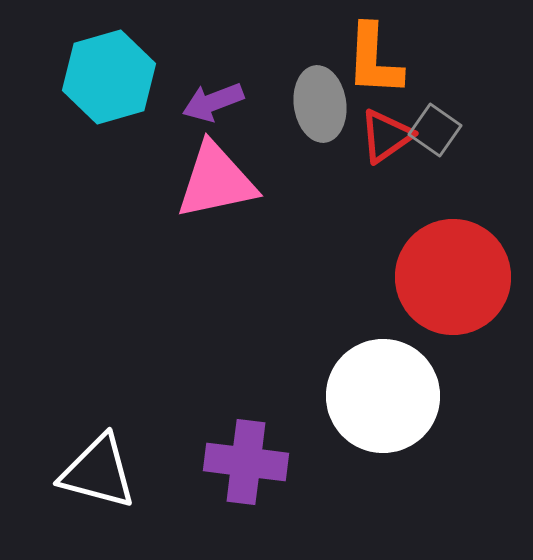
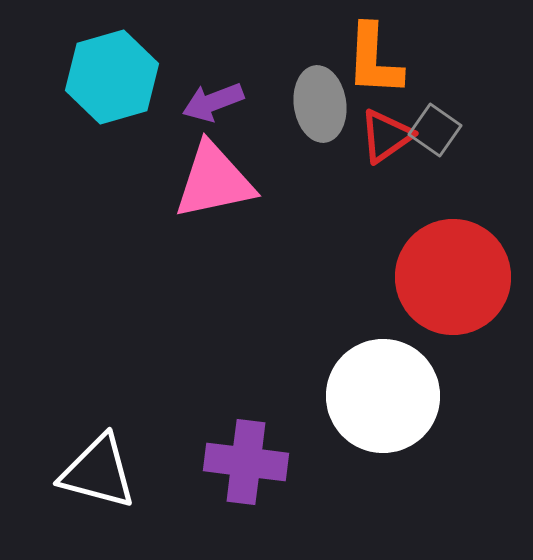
cyan hexagon: moved 3 px right
pink triangle: moved 2 px left
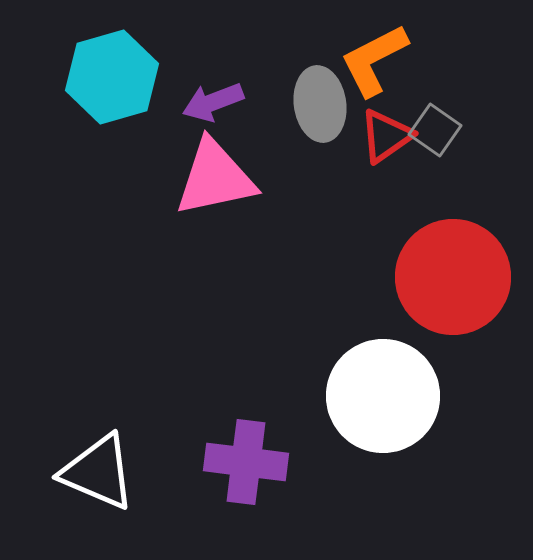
orange L-shape: rotated 60 degrees clockwise
pink triangle: moved 1 px right, 3 px up
white triangle: rotated 8 degrees clockwise
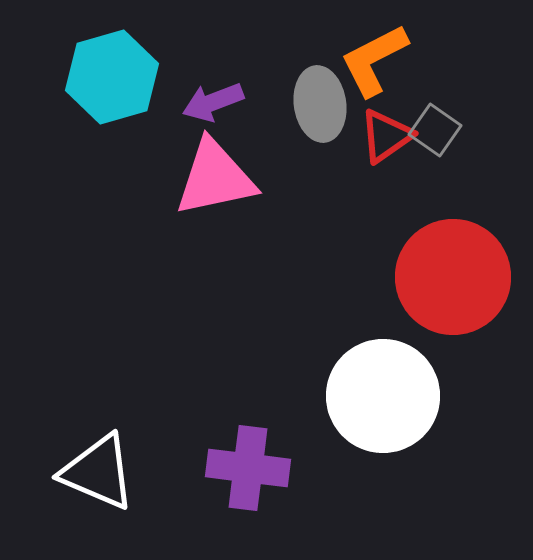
purple cross: moved 2 px right, 6 px down
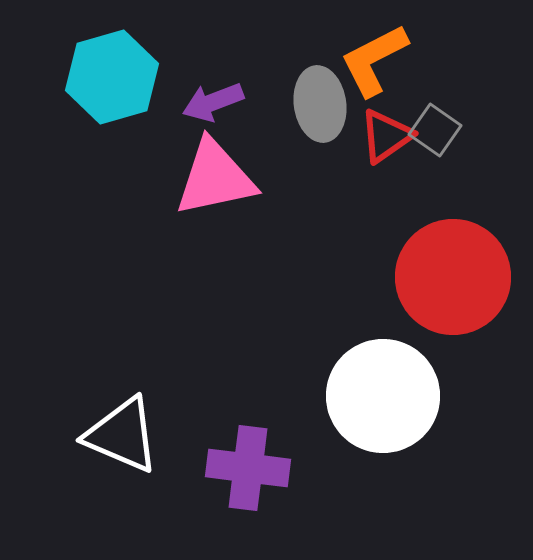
white triangle: moved 24 px right, 37 px up
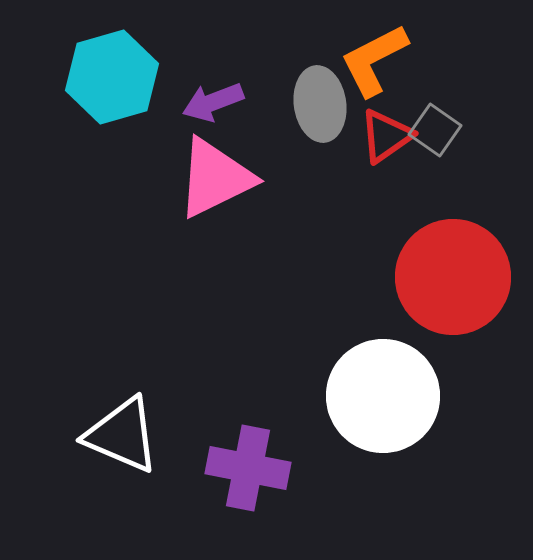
pink triangle: rotated 14 degrees counterclockwise
purple cross: rotated 4 degrees clockwise
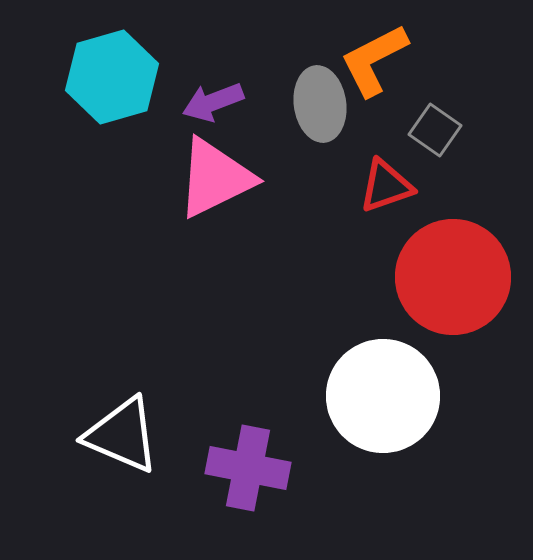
red triangle: moved 50 px down; rotated 16 degrees clockwise
